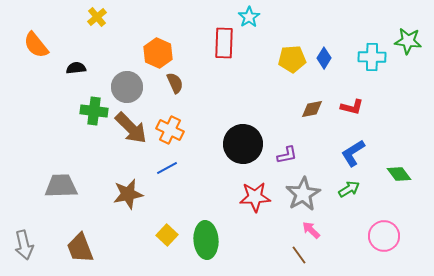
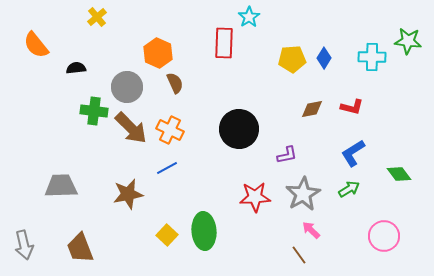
black circle: moved 4 px left, 15 px up
green ellipse: moved 2 px left, 9 px up
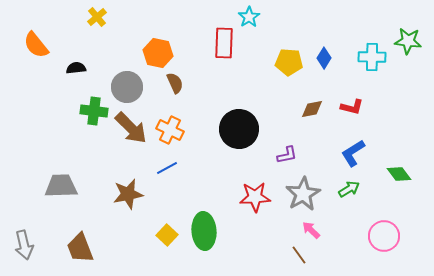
orange hexagon: rotated 12 degrees counterclockwise
yellow pentagon: moved 3 px left, 3 px down; rotated 8 degrees clockwise
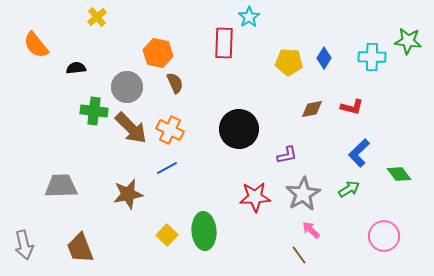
blue L-shape: moved 6 px right; rotated 12 degrees counterclockwise
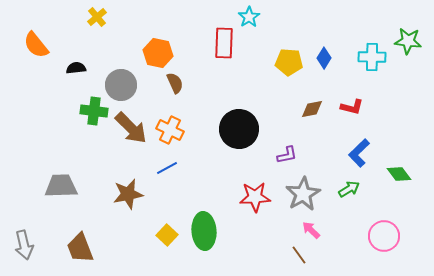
gray circle: moved 6 px left, 2 px up
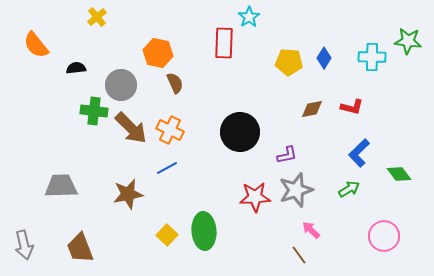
black circle: moved 1 px right, 3 px down
gray star: moved 7 px left, 4 px up; rotated 12 degrees clockwise
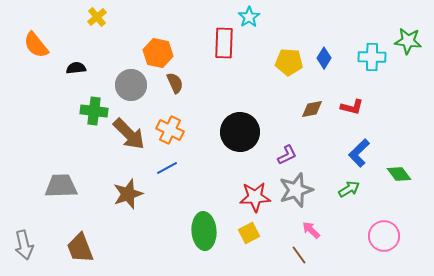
gray circle: moved 10 px right
brown arrow: moved 2 px left, 6 px down
purple L-shape: rotated 15 degrees counterclockwise
brown star: rotated 8 degrees counterclockwise
yellow square: moved 82 px right, 2 px up; rotated 20 degrees clockwise
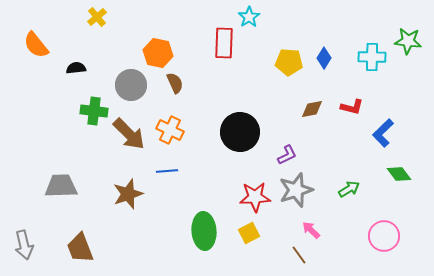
blue L-shape: moved 24 px right, 20 px up
blue line: moved 3 px down; rotated 25 degrees clockwise
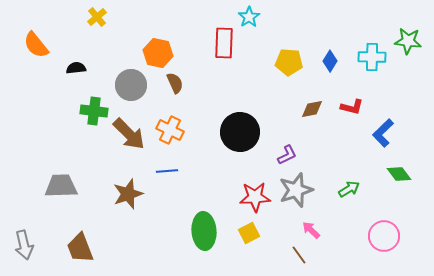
blue diamond: moved 6 px right, 3 px down
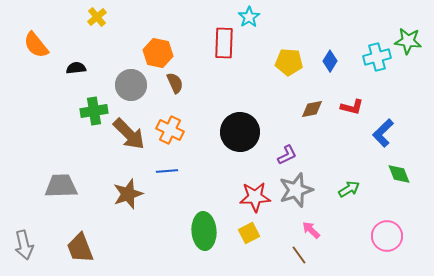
cyan cross: moved 5 px right; rotated 16 degrees counterclockwise
green cross: rotated 16 degrees counterclockwise
green diamond: rotated 15 degrees clockwise
pink circle: moved 3 px right
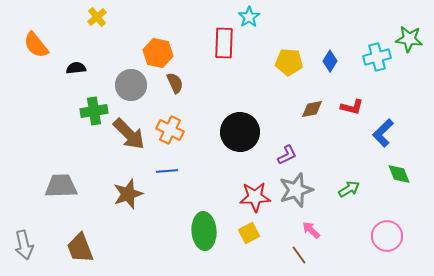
green star: moved 1 px right, 2 px up
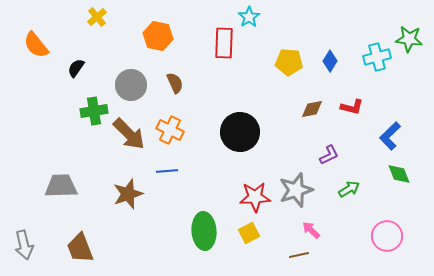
orange hexagon: moved 17 px up
black semicircle: rotated 48 degrees counterclockwise
blue L-shape: moved 7 px right, 3 px down
purple L-shape: moved 42 px right
brown line: rotated 66 degrees counterclockwise
